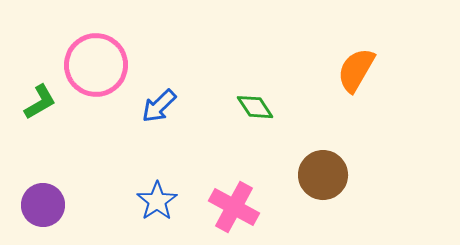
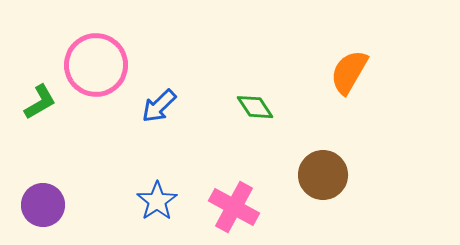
orange semicircle: moved 7 px left, 2 px down
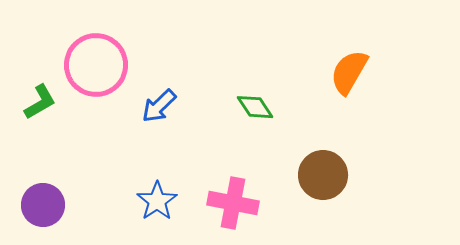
pink cross: moved 1 px left, 4 px up; rotated 18 degrees counterclockwise
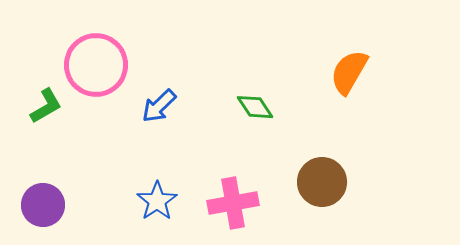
green L-shape: moved 6 px right, 4 px down
brown circle: moved 1 px left, 7 px down
pink cross: rotated 21 degrees counterclockwise
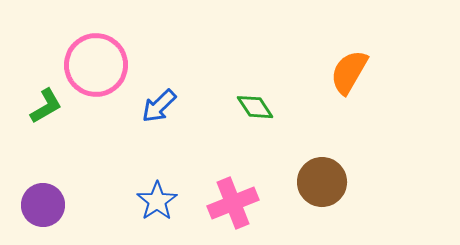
pink cross: rotated 12 degrees counterclockwise
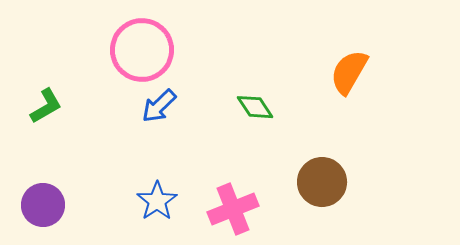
pink circle: moved 46 px right, 15 px up
pink cross: moved 6 px down
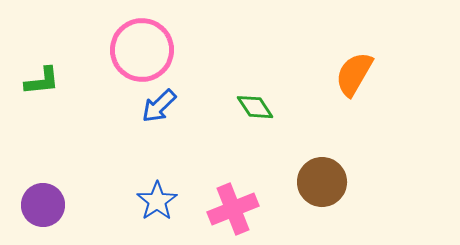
orange semicircle: moved 5 px right, 2 px down
green L-shape: moved 4 px left, 25 px up; rotated 24 degrees clockwise
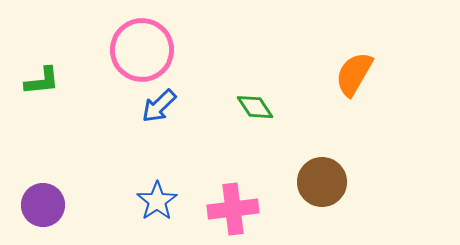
pink cross: rotated 15 degrees clockwise
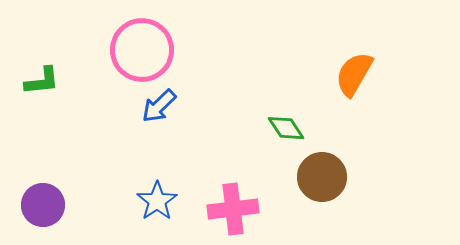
green diamond: moved 31 px right, 21 px down
brown circle: moved 5 px up
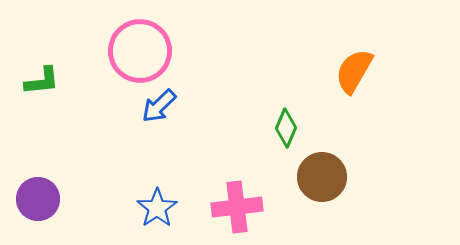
pink circle: moved 2 px left, 1 px down
orange semicircle: moved 3 px up
green diamond: rotated 57 degrees clockwise
blue star: moved 7 px down
purple circle: moved 5 px left, 6 px up
pink cross: moved 4 px right, 2 px up
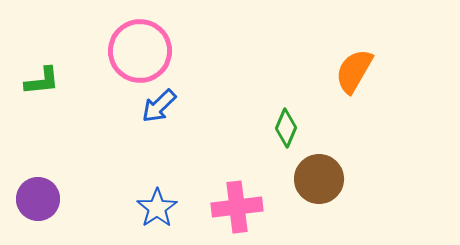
brown circle: moved 3 px left, 2 px down
